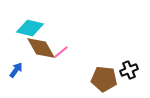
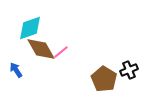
cyan diamond: rotated 32 degrees counterclockwise
brown diamond: moved 1 px down
blue arrow: rotated 70 degrees counterclockwise
brown pentagon: rotated 25 degrees clockwise
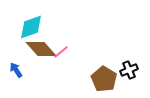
cyan diamond: moved 1 px right, 1 px up
brown diamond: rotated 12 degrees counterclockwise
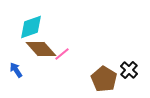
pink line: moved 1 px right, 2 px down
black cross: rotated 24 degrees counterclockwise
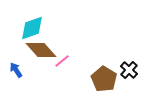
cyan diamond: moved 1 px right, 1 px down
brown diamond: moved 1 px down
pink line: moved 7 px down
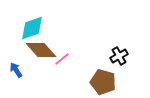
pink line: moved 2 px up
black cross: moved 10 px left, 14 px up; rotated 18 degrees clockwise
brown pentagon: moved 1 px left, 3 px down; rotated 15 degrees counterclockwise
